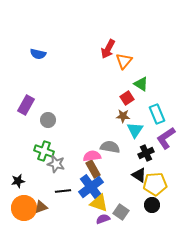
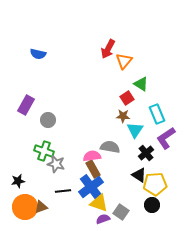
black cross: rotated 14 degrees counterclockwise
orange circle: moved 1 px right, 1 px up
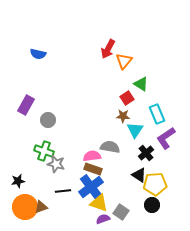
brown rectangle: rotated 42 degrees counterclockwise
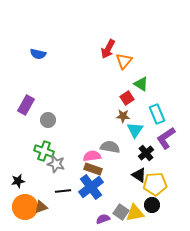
yellow triangle: moved 36 px right, 10 px down; rotated 30 degrees counterclockwise
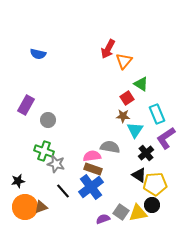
black line: rotated 56 degrees clockwise
yellow triangle: moved 3 px right
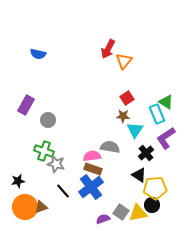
green triangle: moved 25 px right, 18 px down
yellow pentagon: moved 4 px down
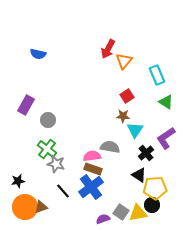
red square: moved 2 px up
cyan rectangle: moved 39 px up
green cross: moved 3 px right, 2 px up; rotated 18 degrees clockwise
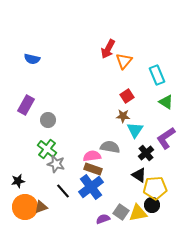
blue semicircle: moved 6 px left, 5 px down
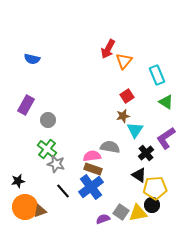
brown star: rotated 16 degrees counterclockwise
brown triangle: moved 1 px left, 4 px down
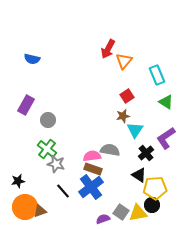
gray semicircle: moved 3 px down
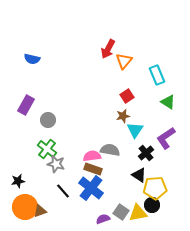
green triangle: moved 2 px right
blue cross: moved 1 px down; rotated 15 degrees counterclockwise
